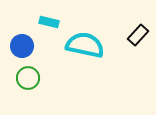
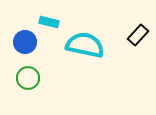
blue circle: moved 3 px right, 4 px up
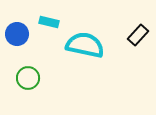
blue circle: moved 8 px left, 8 px up
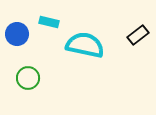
black rectangle: rotated 10 degrees clockwise
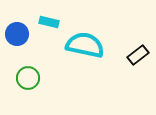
black rectangle: moved 20 px down
